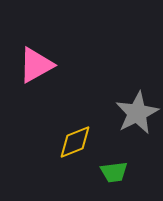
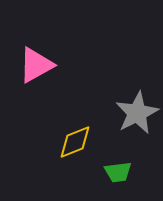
green trapezoid: moved 4 px right
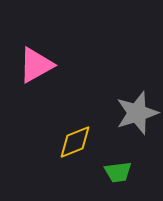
gray star: rotated 9 degrees clockwise
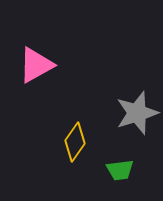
yellow diamond: rotated 33 degrees counterclockwise
green trapezoid: moved 2 px right, 2 px up
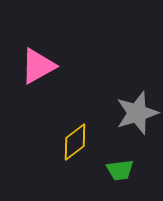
pink triangle: moved 2 px right, 1 px down
yellow diamond: rotated 18 degrees clockwise
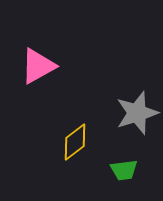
green trapezoid: moved 4 px right
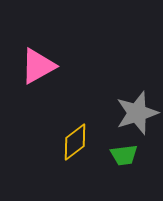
green trapezoid: moved 15 px up
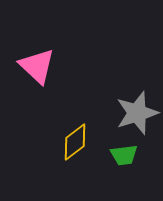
pink triangle: moved 1 px left; rotated 48 degrees counterclockwise
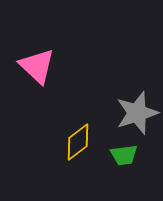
yellow diamond: moved 3 px right
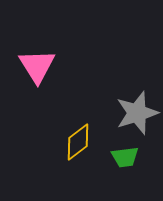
pink triangle: rotated 15 degrees clockwise
green trapezoid: moved 1 px right, 2 px down
